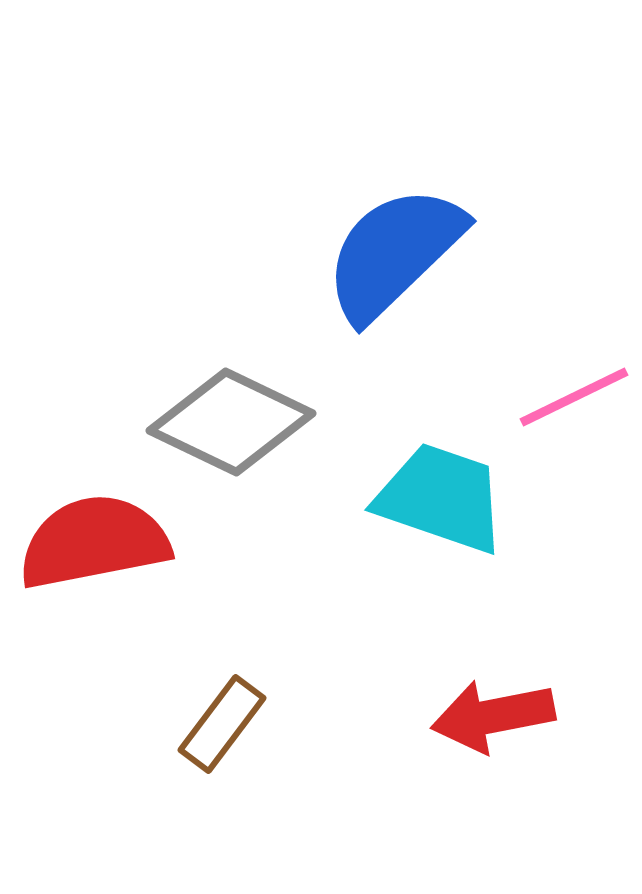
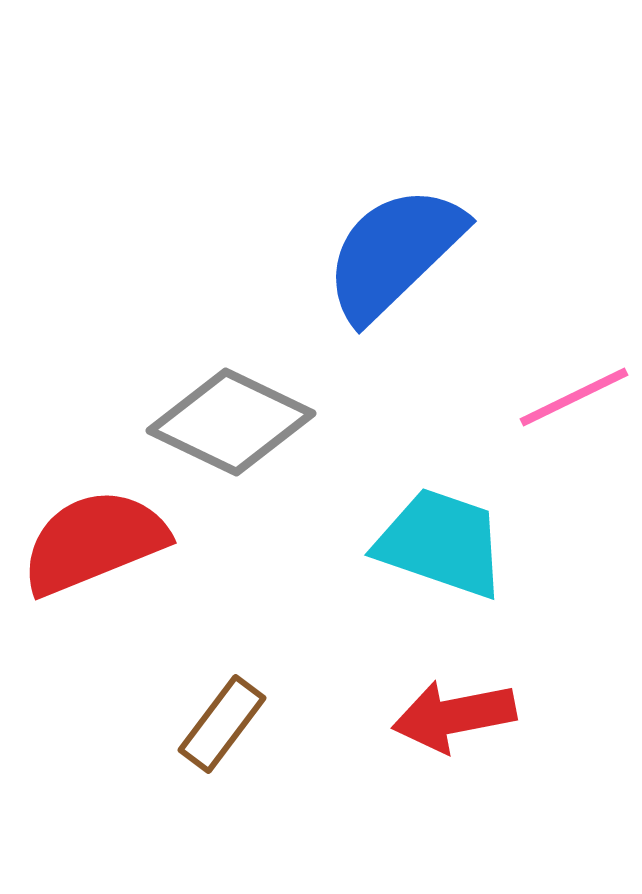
cyan trapezoid: moved 45 px down
red semicircle: rotated 11 degrees counterclockwise
red arrow: moved 39 px left
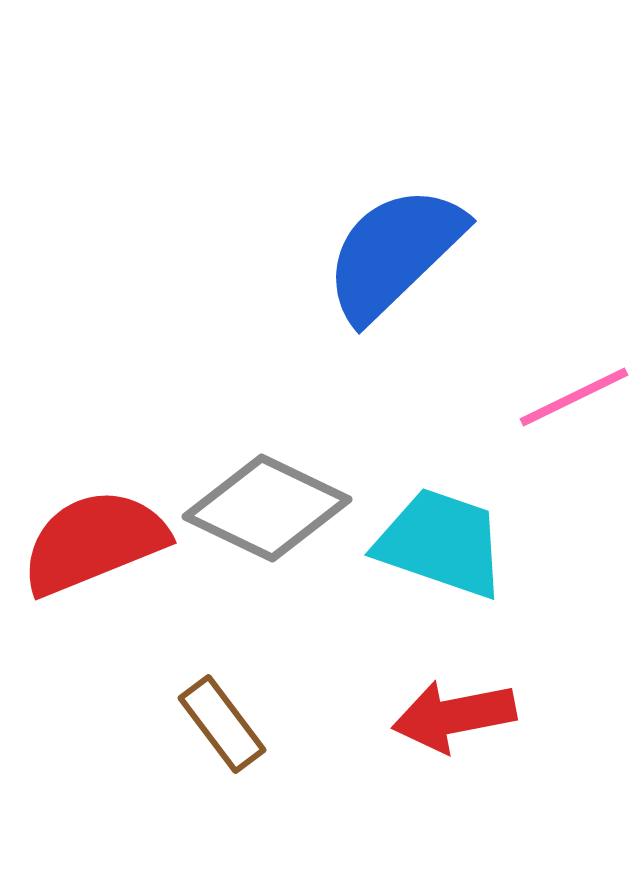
gray diamond: moved 36 px right, 86 px down
brown rectangle: rotated 74 degrees counterclockwise
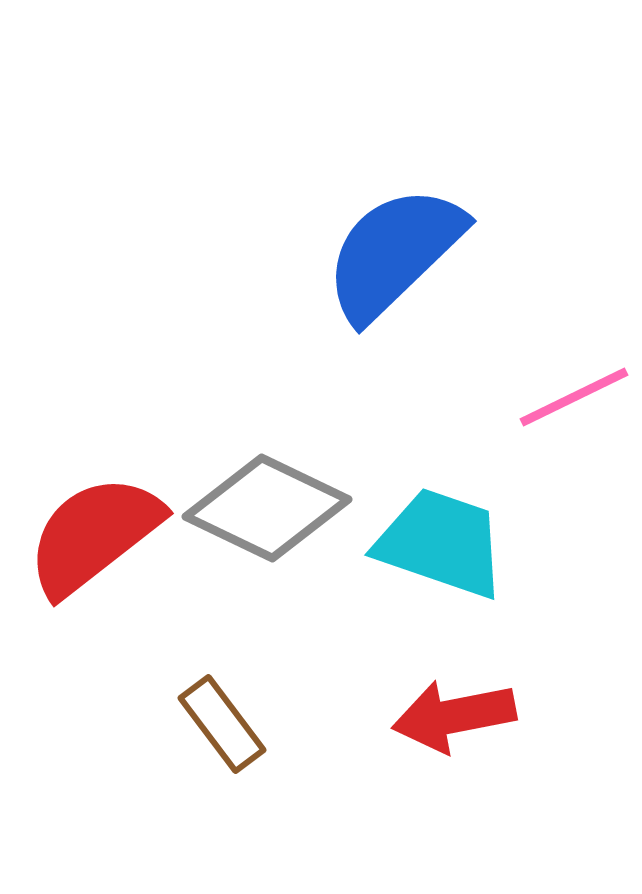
red semicircle: moved 7 px up; rotated 16 degrees counterclockwise
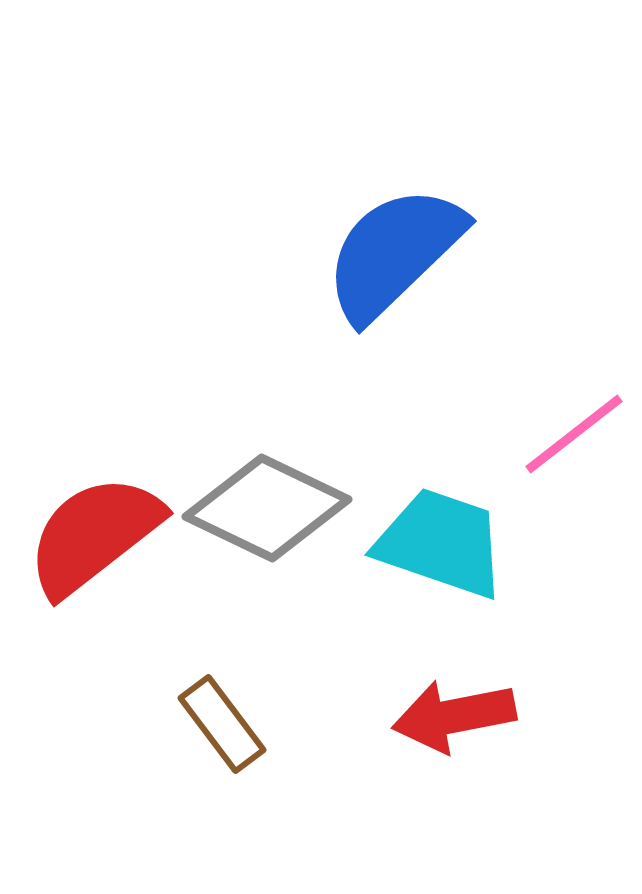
pink line: moved 37 px down; rotated 12 degrees counterclockwise
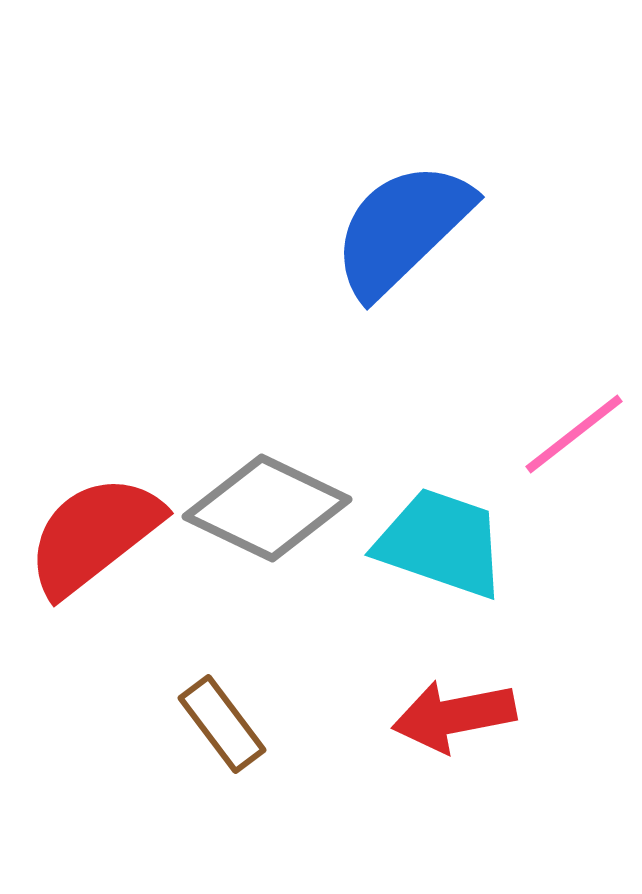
blue semicircle: moved 8 px right, 24 px up
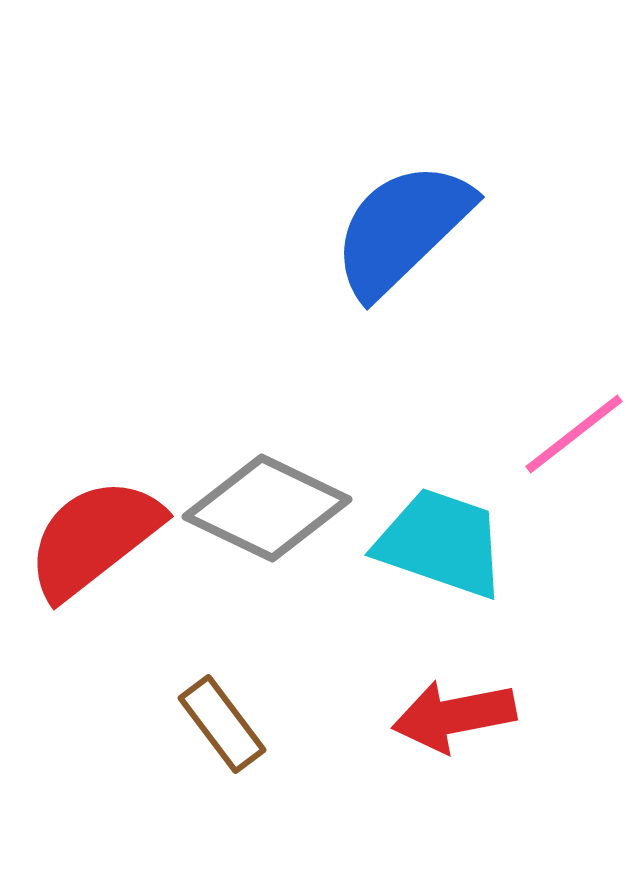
red semicircle: moved 3 px down
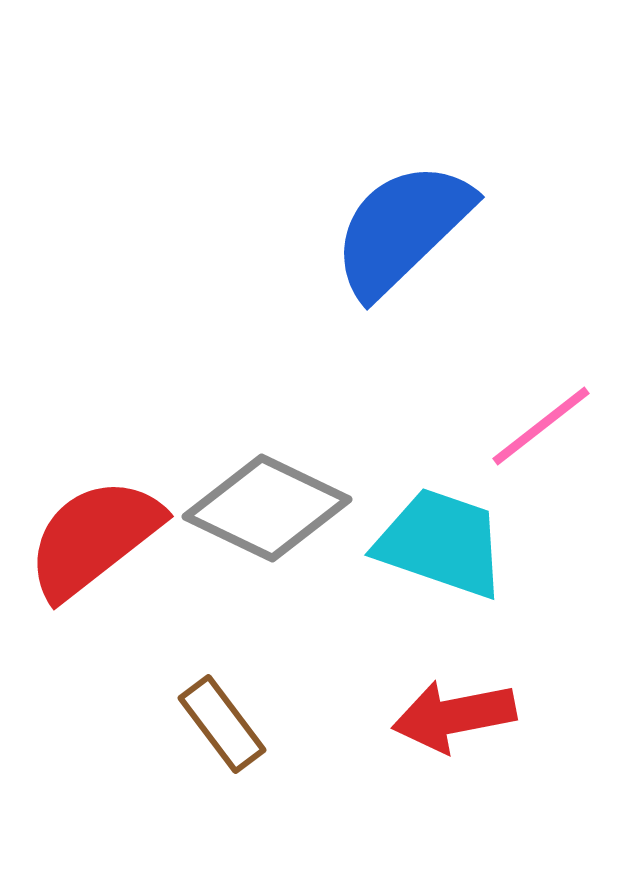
pink line: moved 33 px left, 8 px up
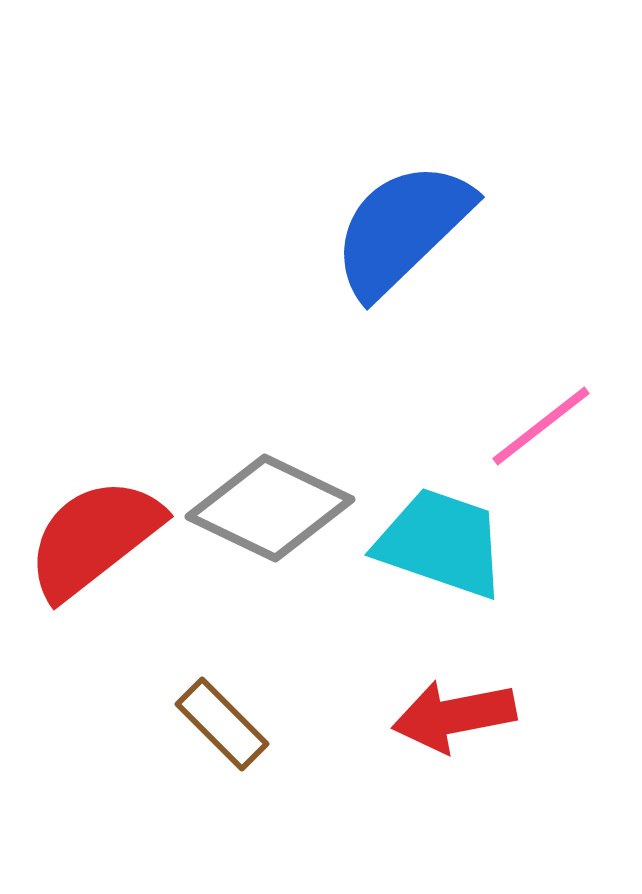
gray diamond: moved 3 px right
brown rectangle: rotated 8 degrees counterclockwise
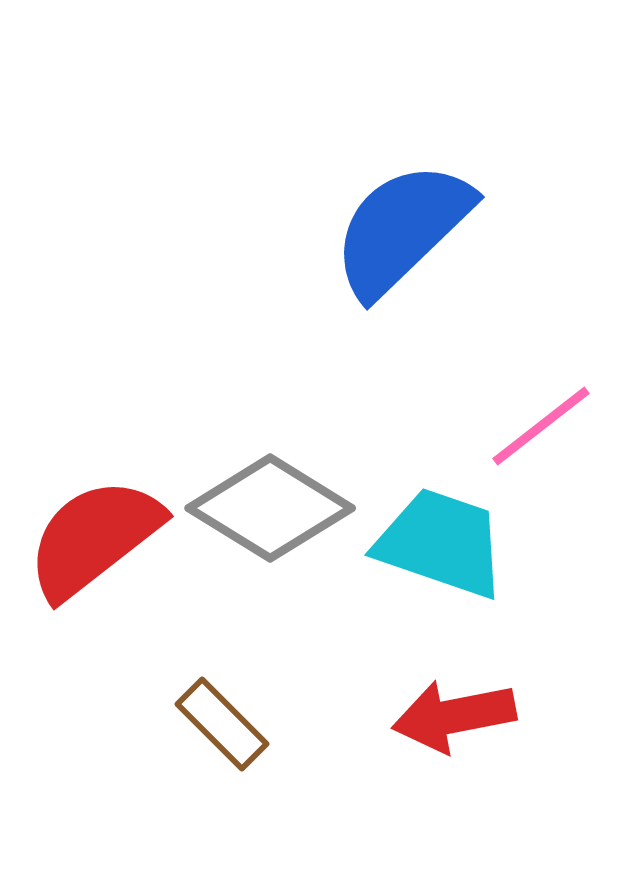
gray diamond: rotated 6 degrees clockwise
